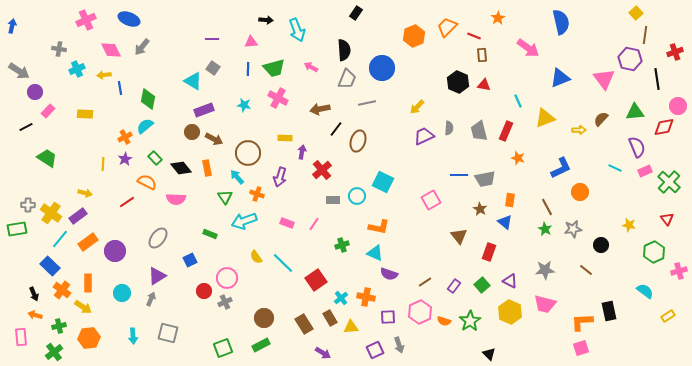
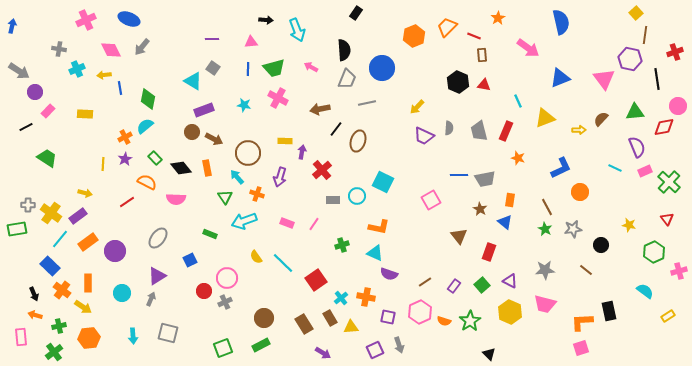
purple trapezoid at (424, 136): rotated 130 degrees counterclockwise
yellow rectangle at (285, 138): moved 3 px down
purple square at (388, 317): rotated 14 degrees clockwise
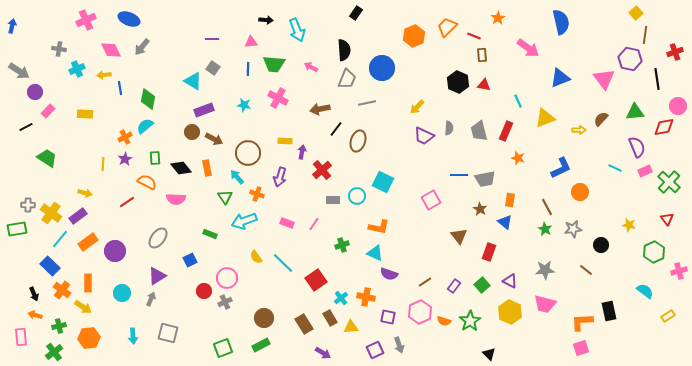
green trapezoid at (274, 68): moved 4 px up; rotated 20 degrees clockwise
green rectangle at (155, 158): rotated 40 degrees clockwise
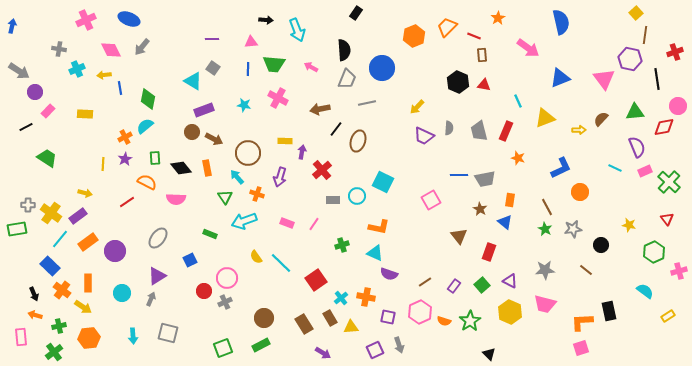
cyan line at (283, 263): moved 2 px left
